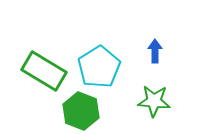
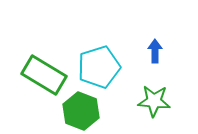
cyan pentagon: rotated 15 degrees clockwise
green rectangle: moved 4 px down
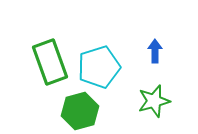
green rectangle: moved 6 px right, 13 px up; rotated 39 degrees clockwise
green star: rotated 20 degrees counterclockwise
green hexagon: moved 1 px left; rotated 24 degrees clockwise
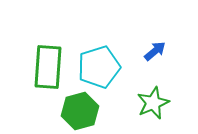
blue arrow: rotated 50 degrees clockwise
green rectangle: moved 2 px left, 5 px down; rotated 24 degrees clockwise
green star: moved 1 px left, 2 px down; rotated 8 degrees counterclockwise
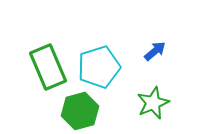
green rectangle: rotated 27 degrees counterclockwise
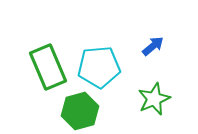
blue arrow: moved 2 px left, 5 px up
cyan pentagon: rotated 12 degrees clockwise
green star: moved 1 px right, 4 px up
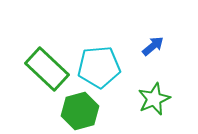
green rectangle: moved 1 px left, 2 px down; rotated 24 degrees counterclockwise
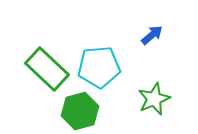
blue arrow: moved 1 px left, 11 px up
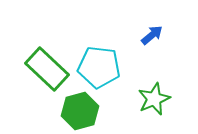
cyan pentagon: rotated 12 degrees clockwise
